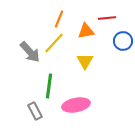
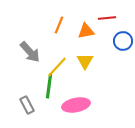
orange line: moved 6 px down
yellow line: moved 3 px right, 24 px down
gray rectangle: moved 8 px left, 6 px up
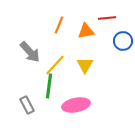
yellow triangle: moved 4 px down
yellow line: moved 2 px left, 2 px up
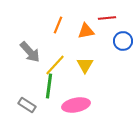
orange line: moved 1 px left
gray rectangle: rotated 30 degrees counterclockwise
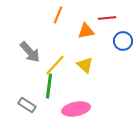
orange line: moved 10 px up
yellow triangle: rotated 18 degrees counterclockwise
pink ellipse: moved 4 px down
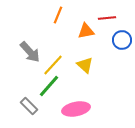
blue circle: moved 1 px left, 1 px up
yellow line: moved 2 px left
green line: rotated 35 degrees clockwise
gray rectangle: moved 2 px right, 1 px down; rotated 12 degrees clockwise
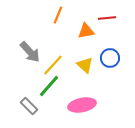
blue circle: moved 12 px left, 18 px down
pink ellipse: moved 6 px right, 4 px up
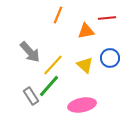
gray rectangle: moved 2 px right, 10 px up; rotated 12 degrees clockwise
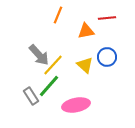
gray arrow: moved 9 px right, 3 px down
blue circle: moved 3 px left, 1 px up
pink ellipse: moved 6 px left
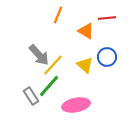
orange triangle: rotated 42 degrees clockwise
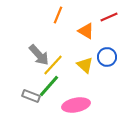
red line: moved 2 px right, 1 px up; rotated 18 degrees counterclockwise
gray rectangle: rotated 36 degrees counterclockwise
